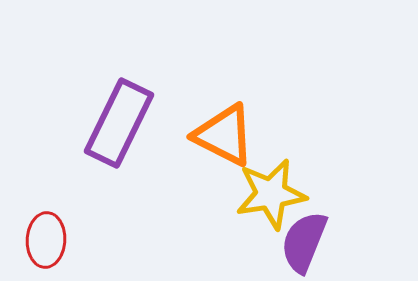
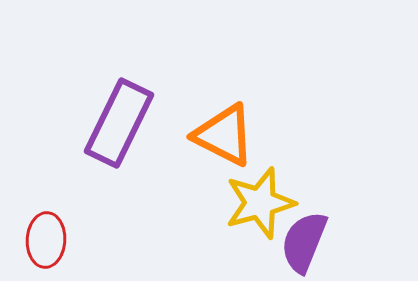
yellow star: moved 11 px left, 9 px down; rotated 6 degrees counterclockwise
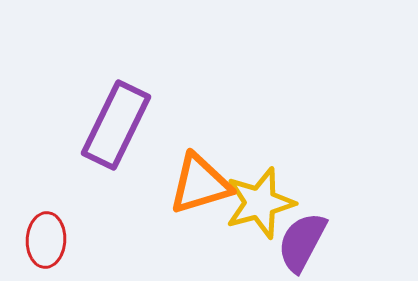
purple rectangle: moved 3 px left, 2 px down
orange triangle: moved 24 px left, 49 px down; rotated 44 degrees counterclockwise
purple semicircle: moved 2 px left; rotated 6 degrees clockwise
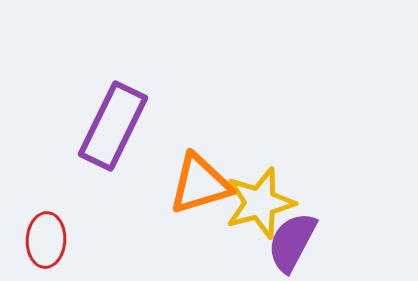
purple rectangle: moved 3 px left, 1 px down
purple semicircle: moved 10 px left
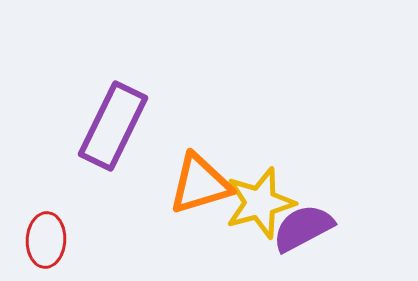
purple semicircle: moved 11 px right, 14 px up; rotated 34 degrees clockwise
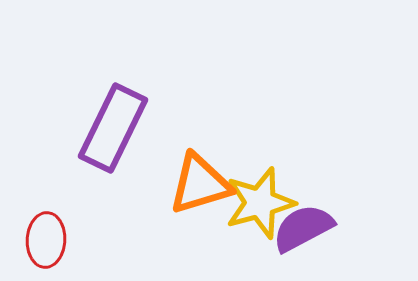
purple rectangle: moved 2 px down
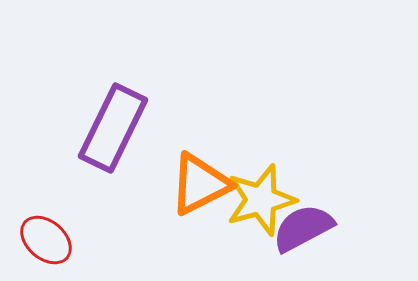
orange triangle: rotated 10 degrees counterclockwise
yellow star: moved 1 px right, 3 px up
red ellipse: rotated 52 degrees counterclockwise
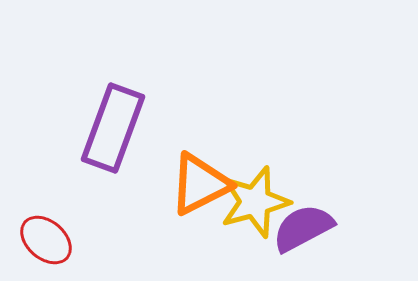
purple rectangle: rotated 6 degrees counterclockwise
yellow star: moved 6 px left, 2 px down
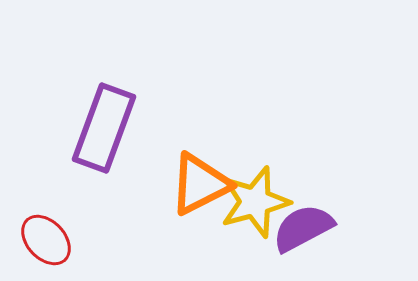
purple rectangle: moved 9 px left
red ellipse: rotated 6 degrees clockwise
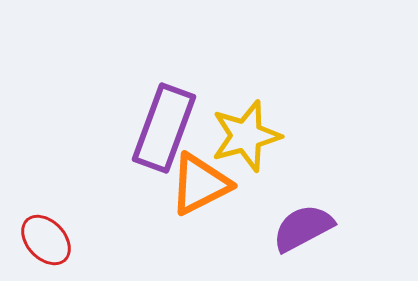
purple rectangle: moved 60 px right
yellow star: moved 9 px left, 66 px up
